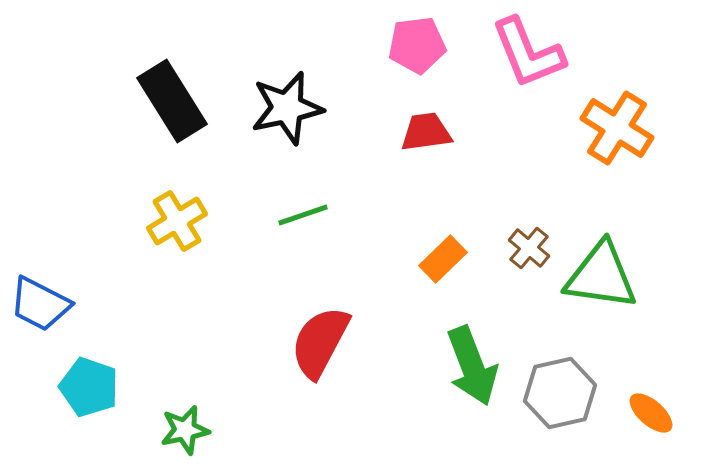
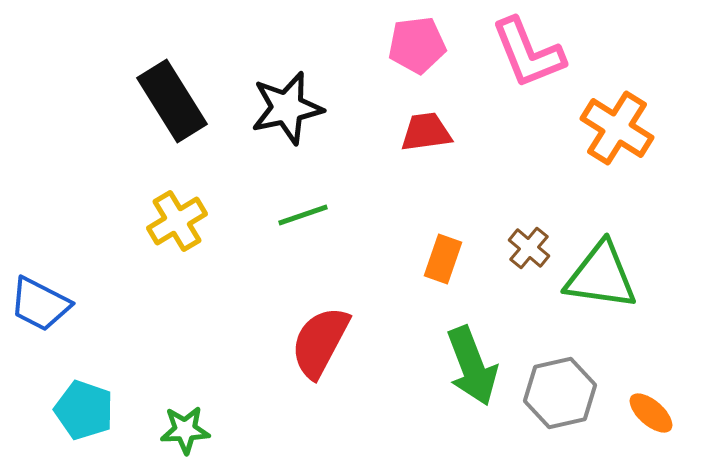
orange rectangle: rotated 27 degrees counterclockwise
cyan pentagon: moved 5 px left, 23 px down
green star: rotated 9 degrees clockwise
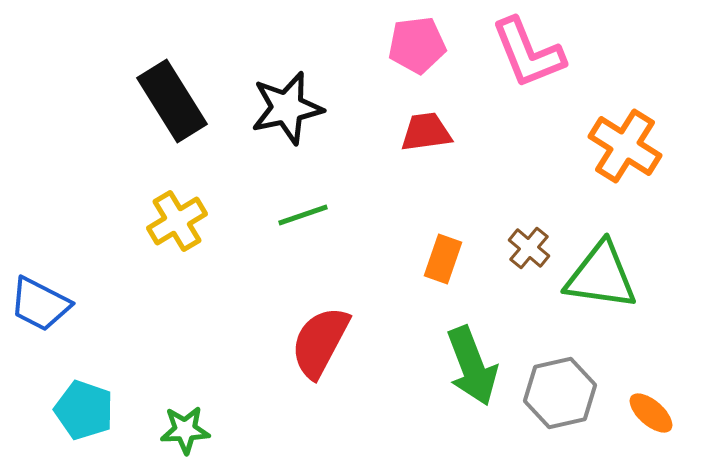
orange cross: moved 8 px right, 18 px down
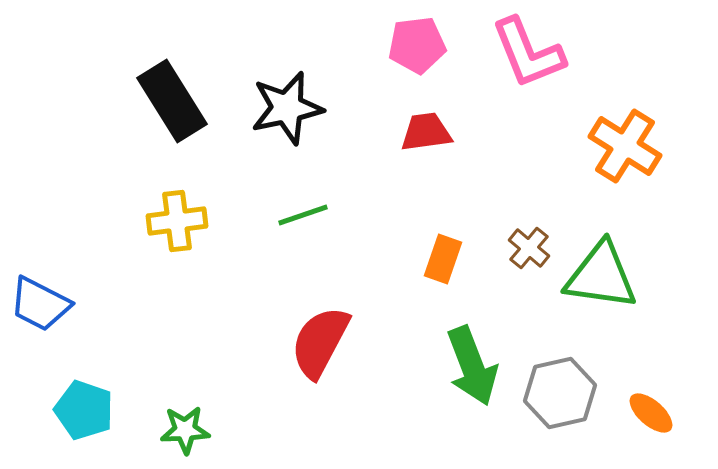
yellow cross: rotated 24 degrees clockwise
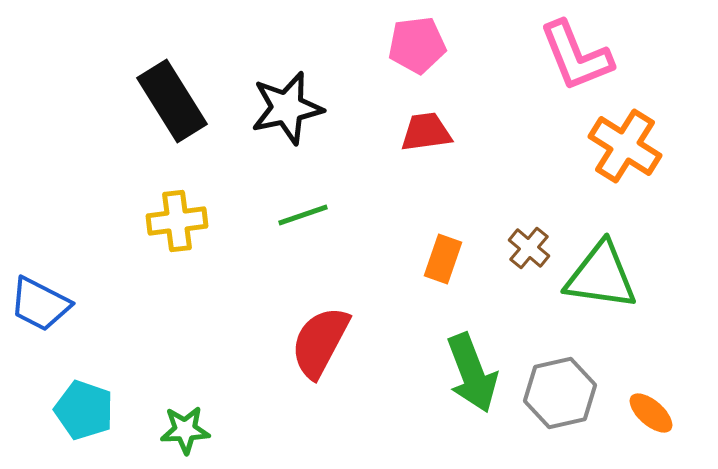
pink L-shape: moved 48 px right, 3 px down
green arrow: moved 7 px down
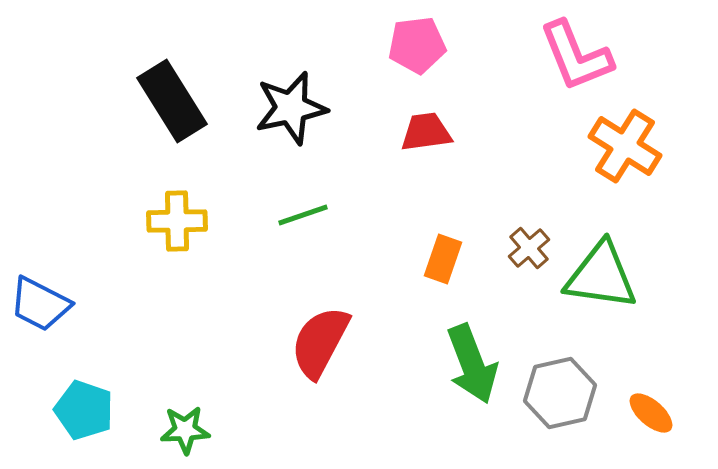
black star: moved 4 px right
yellow cross: rotated 6 degrees clockwise
brown cross: rotated 9 degrees clockwise
green arrow: moved 9 px up
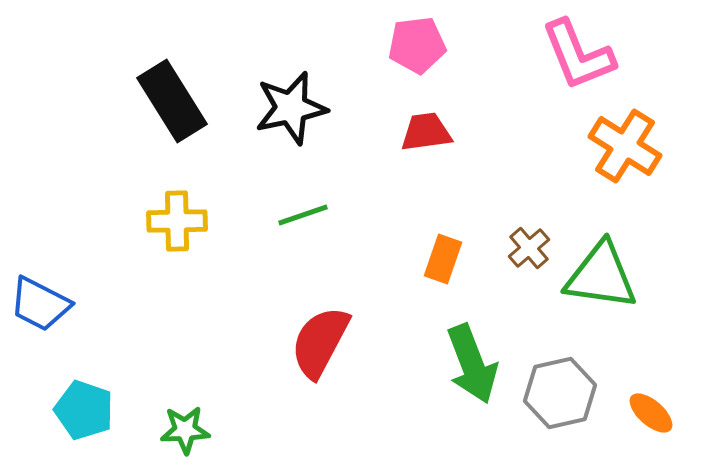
pink L-shape: moved 2 px right, 1 px up
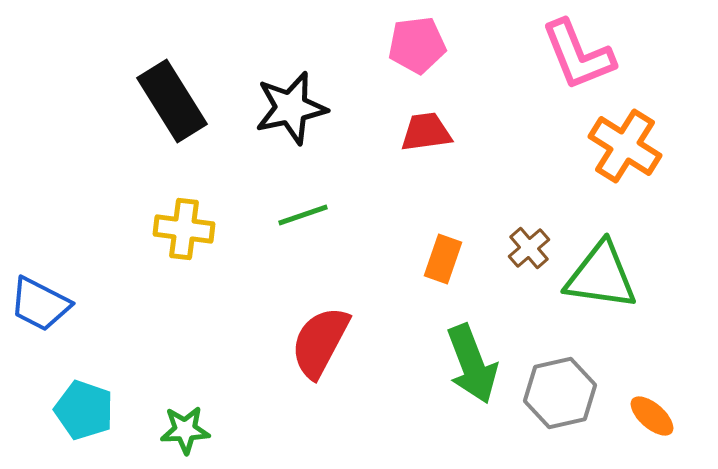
yellow cross: moved 7 px right, 8 px down; rotated 8 degrees clockwise
orange ellipse: moved 1 px right, 3 px down
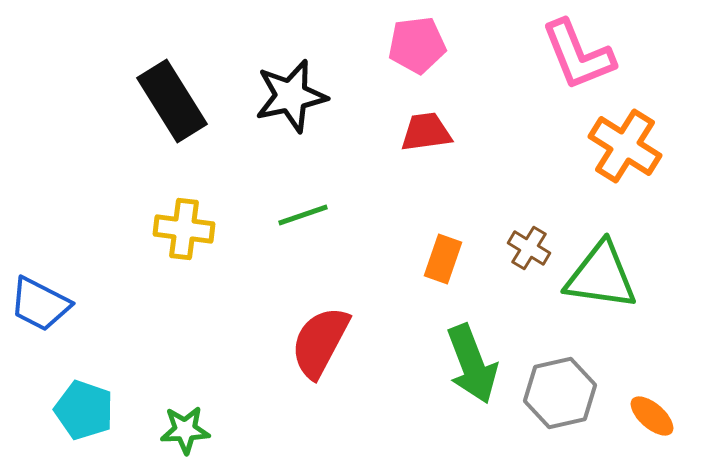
black star: moved 12 px up
brown cross: rotated 18 degrees counterclockwise
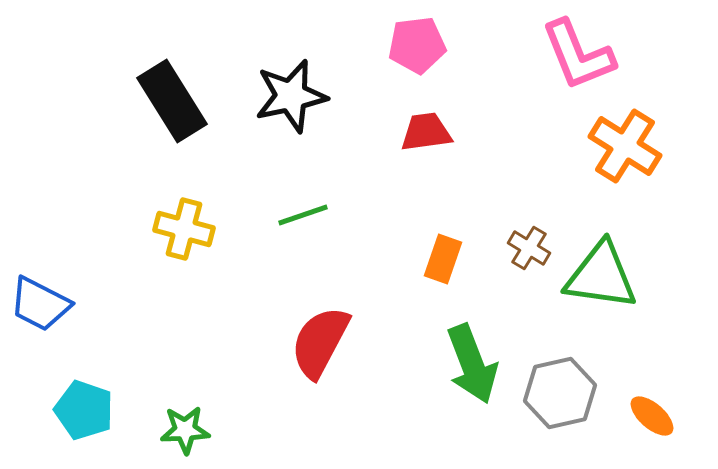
yellow cross: rotated 8 degrees clockwise
